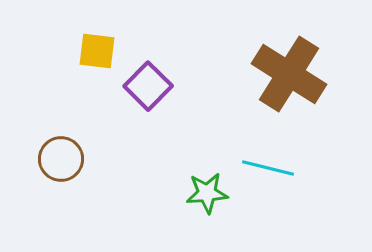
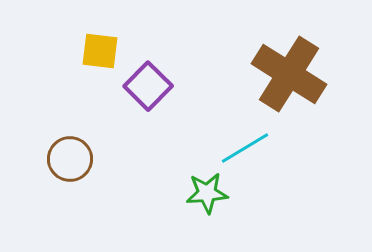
yellow square: moved 3 px right
brown circle: moved 9 px right
cyan line: moved 23 px left, 20 px up; rotated 45 degrees counterclockwise
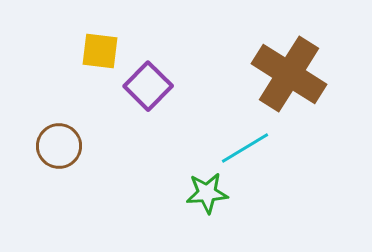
brown circle: moved 11 px left, 13 px up
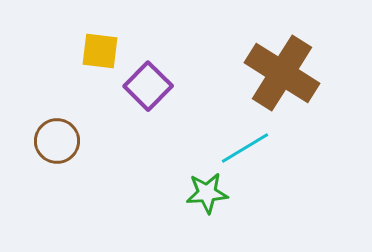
brown cross: moved 7 px left, 1 px up
brown circle: moved 2 px left, 5 px up
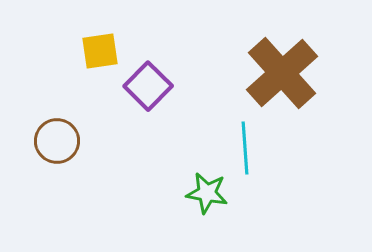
yellow square: rotated 15 degrees counterclockwise
brown cross: rotated 16 degrees clockwise
cyan line: rotated 63 degrees counterclockwise
green star: rotated 15 degrees clockwise
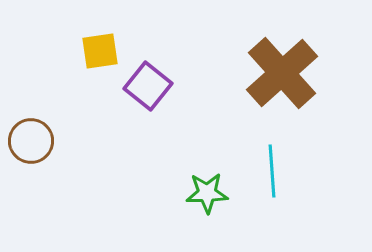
purple square: rotated 6 degrees counterclockwise
brown circle: moved 26 px left
cyan line: moved 27 px right, 23 px down
green star: rotated 12 degrees counterclockwise
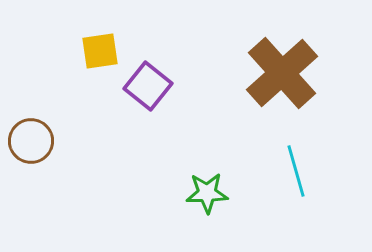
cyan line: moved 24 px right; rotated 12 degrees counterclockwise
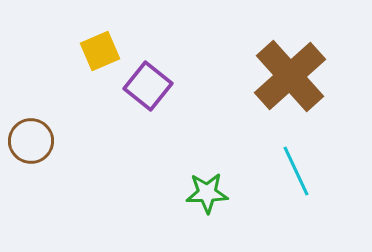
yellow square: rotated 15 degrees counterclockwise
brown cross: moved 8 px right, 3 px down
cyan line: rotated 9 degrees counterclockwise
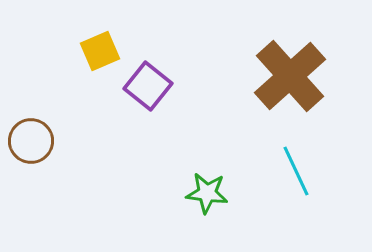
green star: rotated 9 degrees clockwise
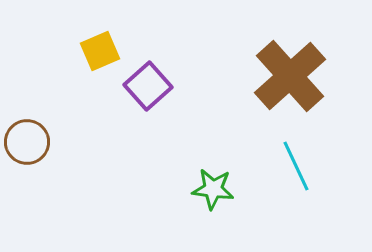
purple square: rotated 9 degrees clockwise
brown circle: moved 4 px left, 1 px down
cyan line: moved 5 px up
green star: moved 6 px right, 4 px up
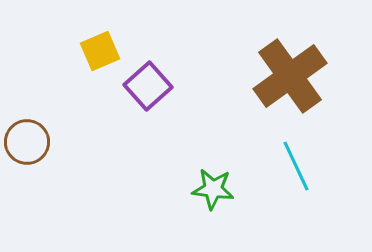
brown cross: rotated 6 degrees clockwise
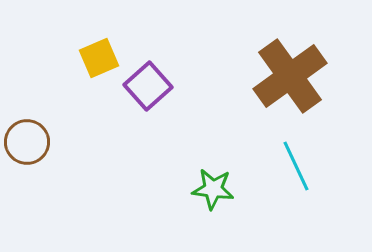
yellow square: moved 1 px left, 7 px down
